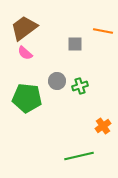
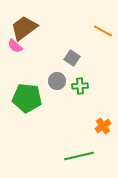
orange line: rotated 18 degrees clockwise
gray square: moved 3 px left, 14 px down; rotated 35 degrees clockwise
pink semicircle: moved 10 px left, 7 px up
green cross: rotated 14 degrees clockwise
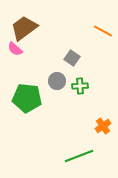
pink semicircle: moved 3 px down
green line: rotated 8 degrees counterclockwise
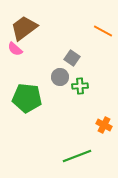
gray circle: moved 3 px right, 4 px up
orange cross: moved 1 px right, 1 px up; rotated 28 degrees counterclockwise
green line: moved 2 px left
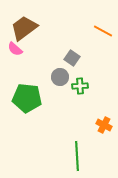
green line: rotated 72 degrees counterclockwise
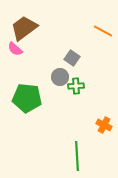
green cross: moved 4 px left
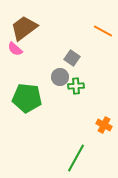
green line: moved 1 px left, 2 px down; rotated 32 degrees clockwise
